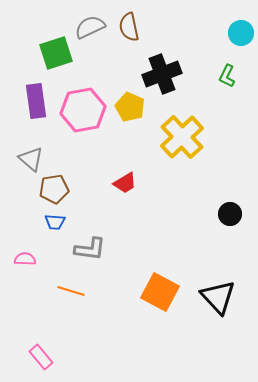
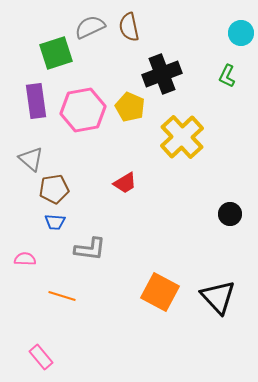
orange line: moved 9 px left, 5 px down
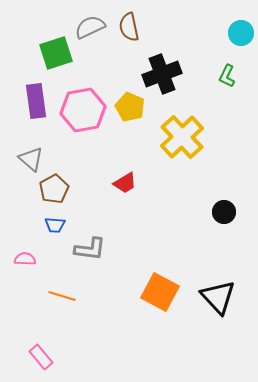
brown pentagon: rotated 20 degrees counterclockwise
black circle: moved 6 px left, 2 px up
blue trapezoid: moved 3 px down
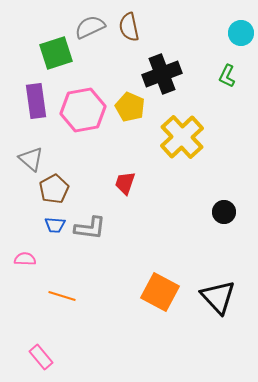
red trapezoid: rotated 140 degrees clockwise
gray L-shape: moved 21 px up
